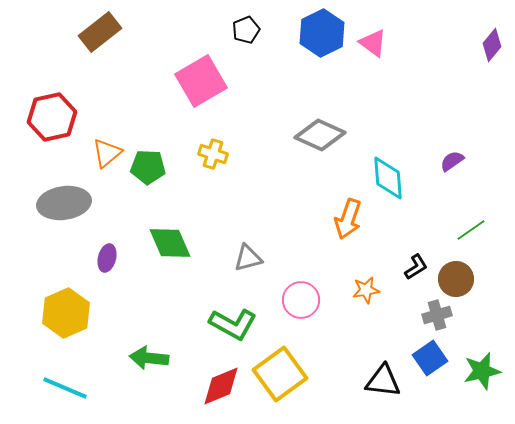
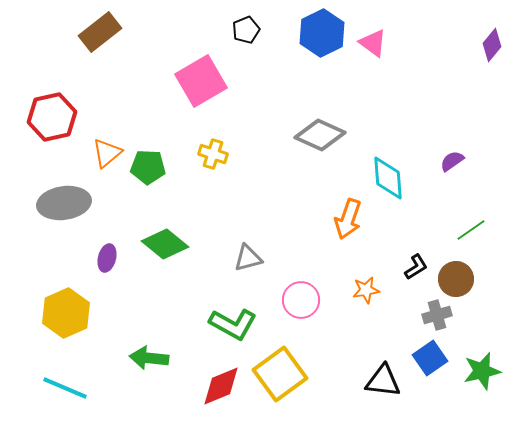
green diamond: moved 5 px left, 1 px down; rotated 27 degrees counterclockwise
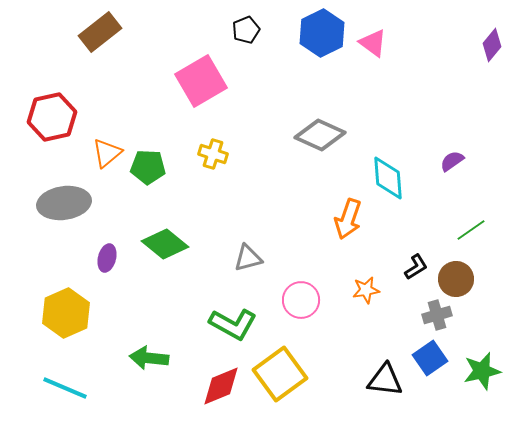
black triangle: moved 2 px right, 1 px up
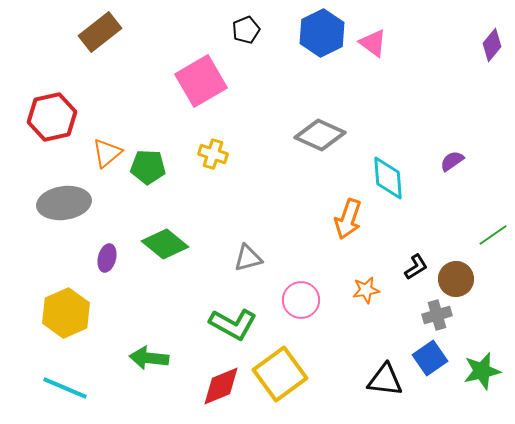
green line: moved 22 px right, 5 px down
